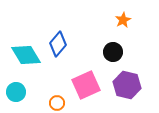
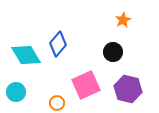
purple hexagon: moved 1 px right, 4 px down
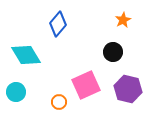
blue diamond: moved 20 px up
orange circle: moved 2 px right, 1 px up
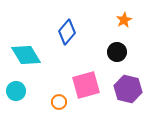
orange star: moved 1 px right
blue diamond: moved 9 px right, 8 px down
black circle: moved 4 px right
pink square: rotated 8 degrees clockwise
cyan circle: moved 1 px up
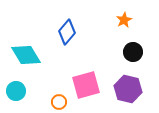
black circle: moved 16 px right
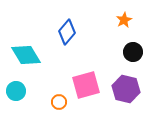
purple hexagon: moved 2 px left
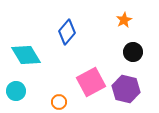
pink square: moved 5 px right, 3 px up; rotated 12 degrees counterclockwise
